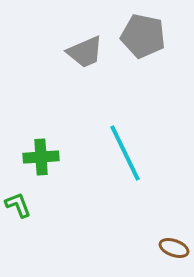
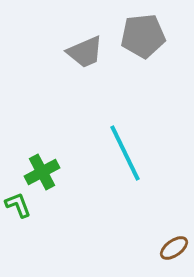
gray pentagon: rotated 18 degrees counterclockwise
green cross: moved 1 px right, 15 px down; rotated 24 degrees counterclockwise
brown ellipse: rotated 56 degrees counterclockwise
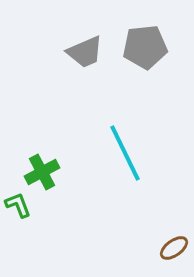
gray pentagon: moved 2 px right, 11 px down
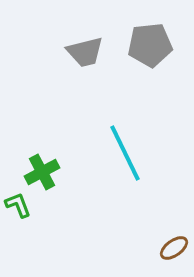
gray pentagon: moved 5 px right, 2 px up
gray trapezoid: rotated 9 degrees clockwise
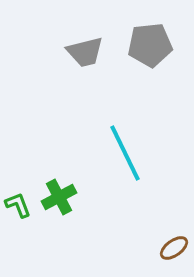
green cross: moved 17 px right, 25 px down
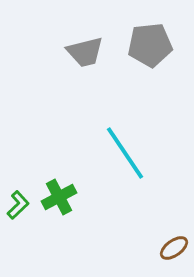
cyan line: rotated 8 degrees counterclockwise
green L-shape: rotated 68 degrees clockwise
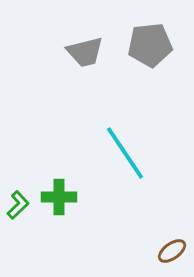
green cross: rotated 28 degrees clockwise
brown ellipse: moved 2 px left, 3 px down
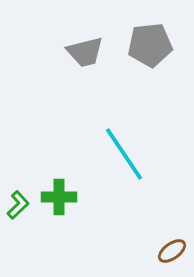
cyan line: moved 1 px left, 1 px down
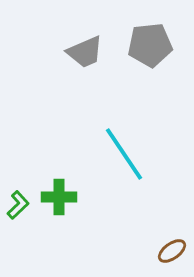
gray trapezoid: rotated 9 degrees counterclockwise
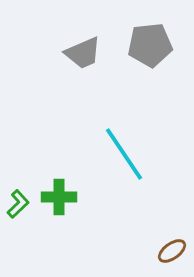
gray trapezoid: moved 2 px left, 1 px down
green L-shape: moved 1 px up
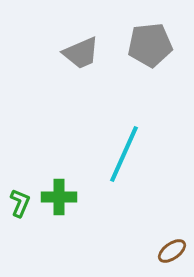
gray trapezoid: moved 2 px left
cyan line: rotated 58 degrees clockwise
green L-shape: moved 2 px right, 1 px up; rotated 24 degrees counterclockwise
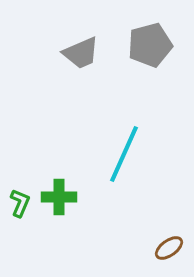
gray pentagon: rotated 9 degrees counterclockwise
brown ellipse: moved 3 px left, 3 px up
